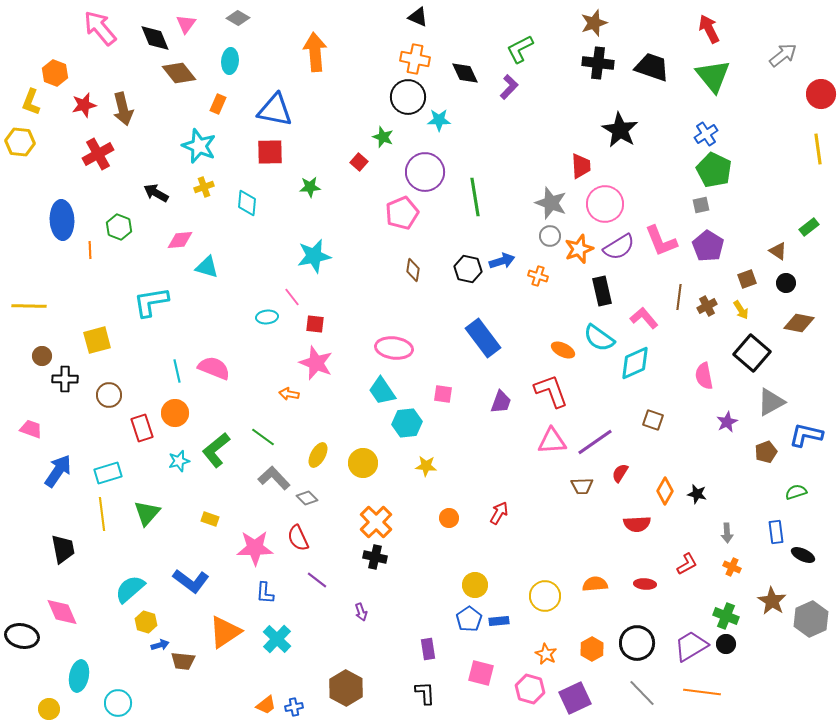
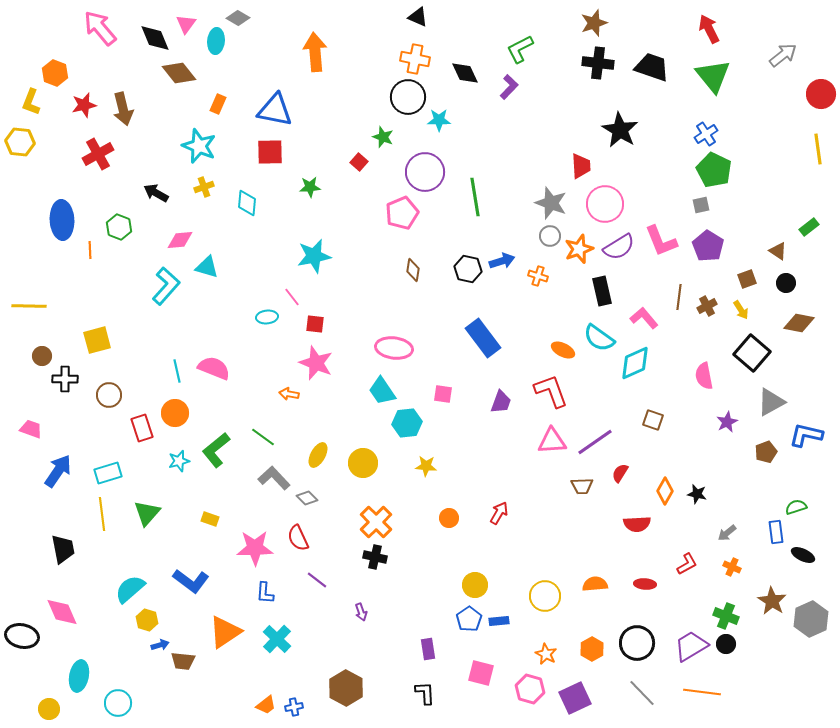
cyan ellipse at (230, 61): moved 14 px left, 20 px up
cyan L-shape at (151, 302): moved 15 px right, 16 px up; rotated 141 degrees clockwise
green semicircle at (796, 492): moved 15 px down
gray arrow at (727, 533): rotated 54 degrees clockwise
yellow hexagon at (146, 622): moved 1 px right, 2 px up
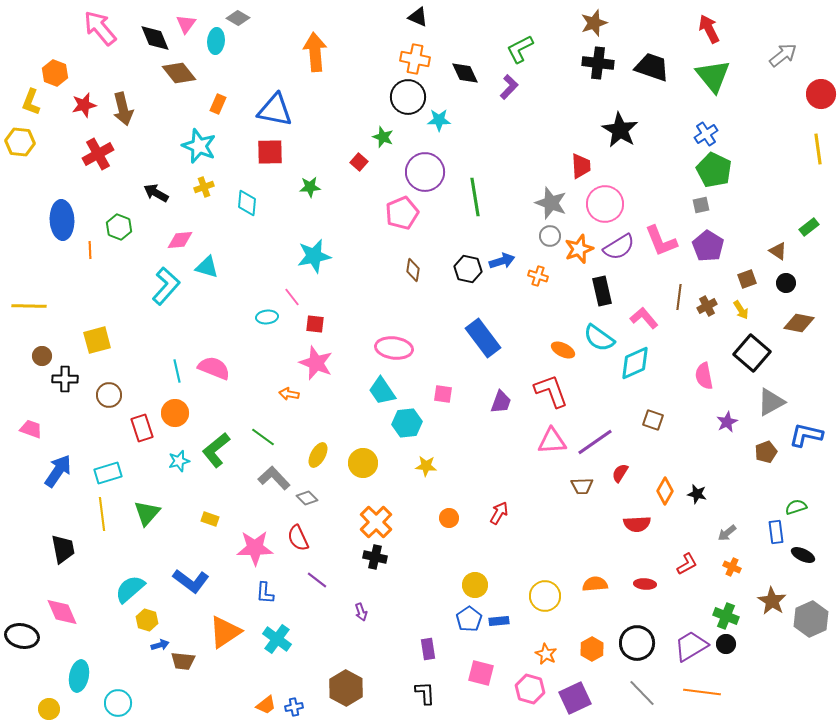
cyan cross at (277, 639): rotated 8 degrees counterclockwise
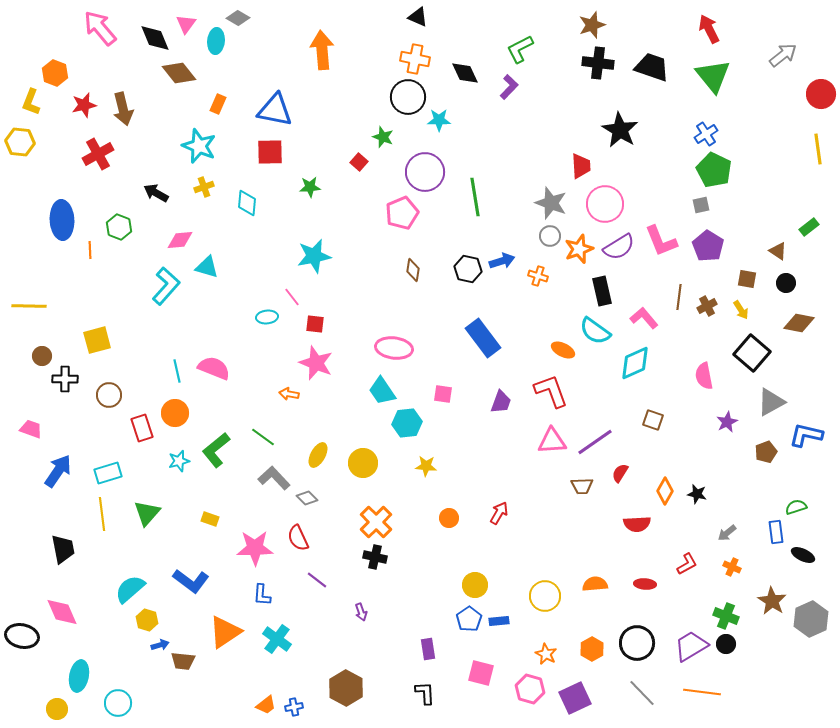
brown star at (594, 23): moved 2 px left, 2 px down
orange arrow at (315, 52): moved 7 px right, 2 px up
brown square at (747, 279): rotated 30 degrees clockwise
cyan semicircle at (599, 338): moved 4 px left, 7 px up
blue L-shape at (265, 593): moved 3 px left, 2 px down
yellow circle at (49, 709): moved 8 px right
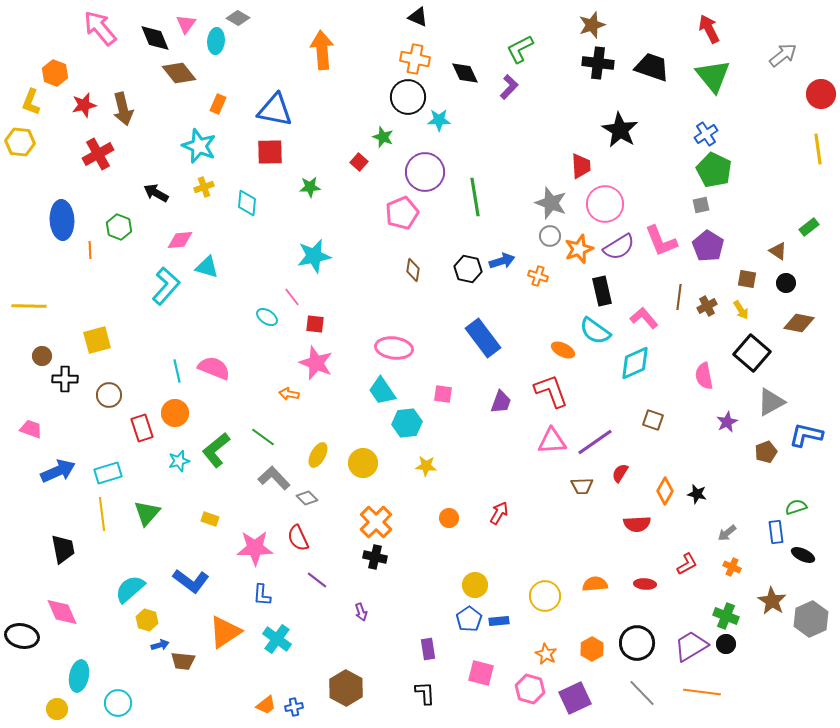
cyan ellipse at (267, 317): rotated 40 degrees clockwise
blue arrow at (58, 471): rotated 32 degrees clockwise
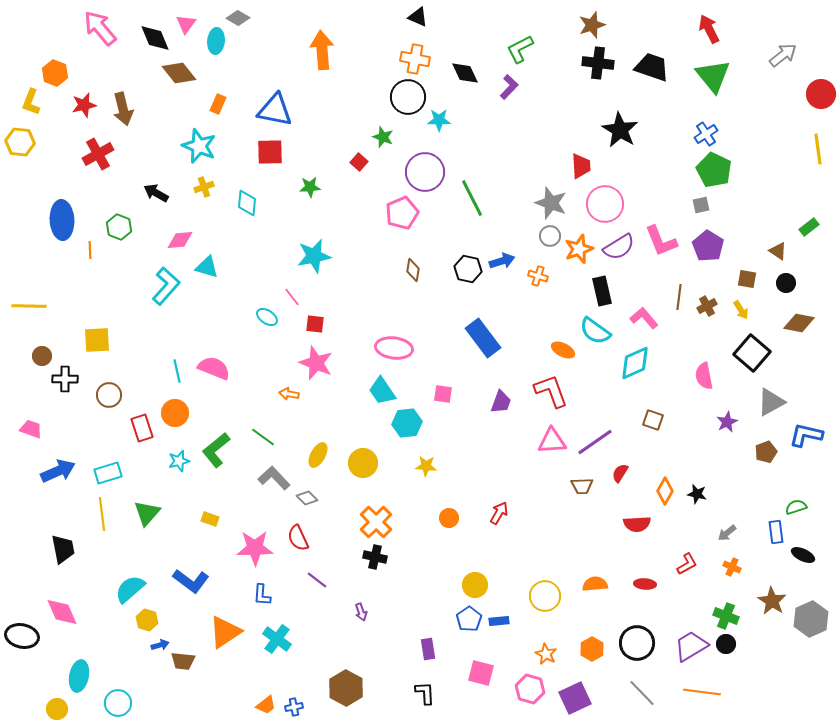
green line at (475, 197): moved 3 px left, 1 px down; rotated 18 degrees counterclockwise
yellow square at (97, 340): rotated 12 degrees clockwise
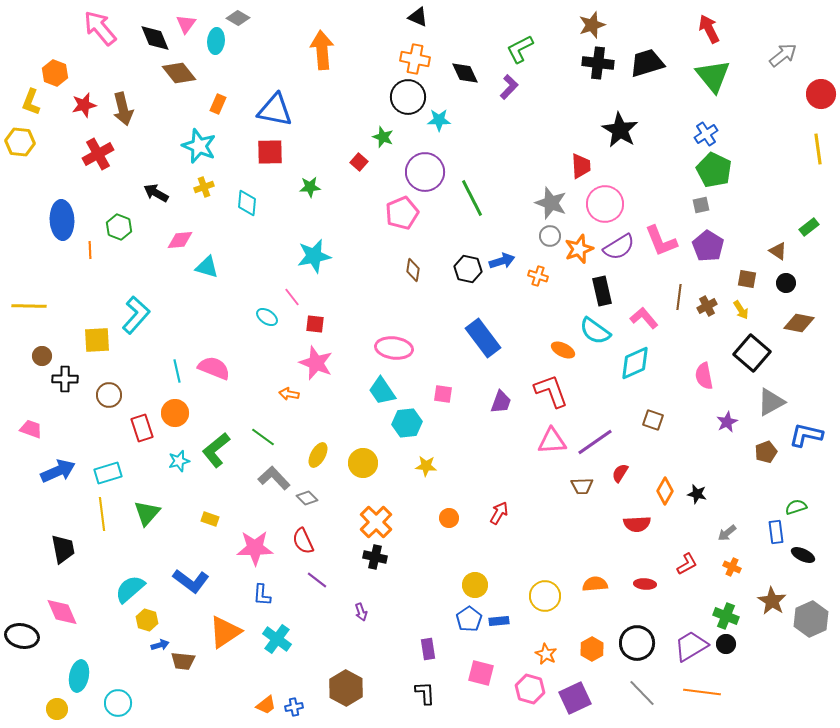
black trapezoid at (652, 67): moved 5 px left, 4 px up; rotated 36 degrees counterclockwise
cyan L-shape at (166, 286): moved 30 px left, 29 px down
red semicircle at (298, 538): moved 5 px right, 3 px down
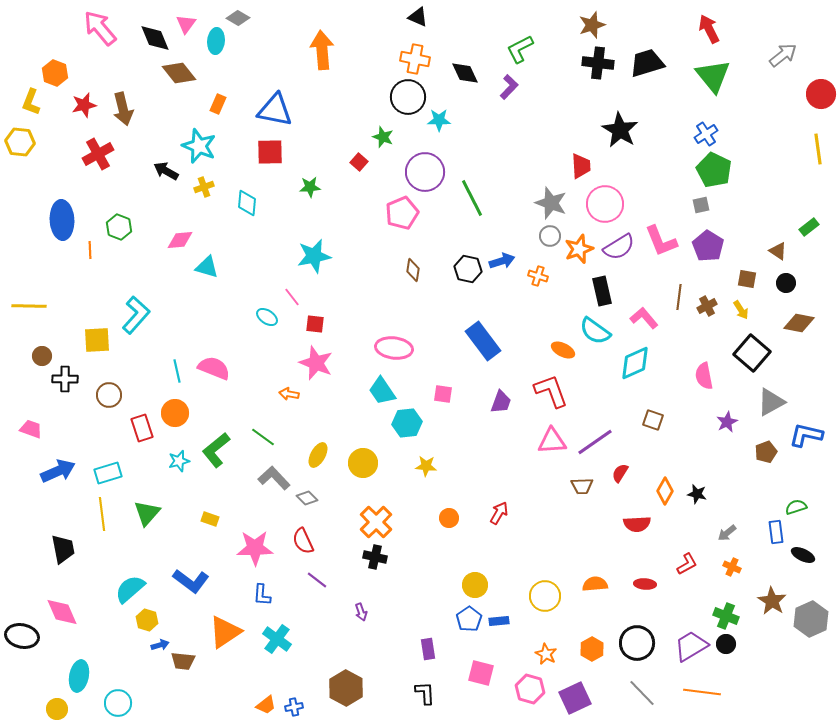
black arrow at (156, 193): moved 10 px right, 22 px up
blue rectangle at (483, 338): moved 3 px down
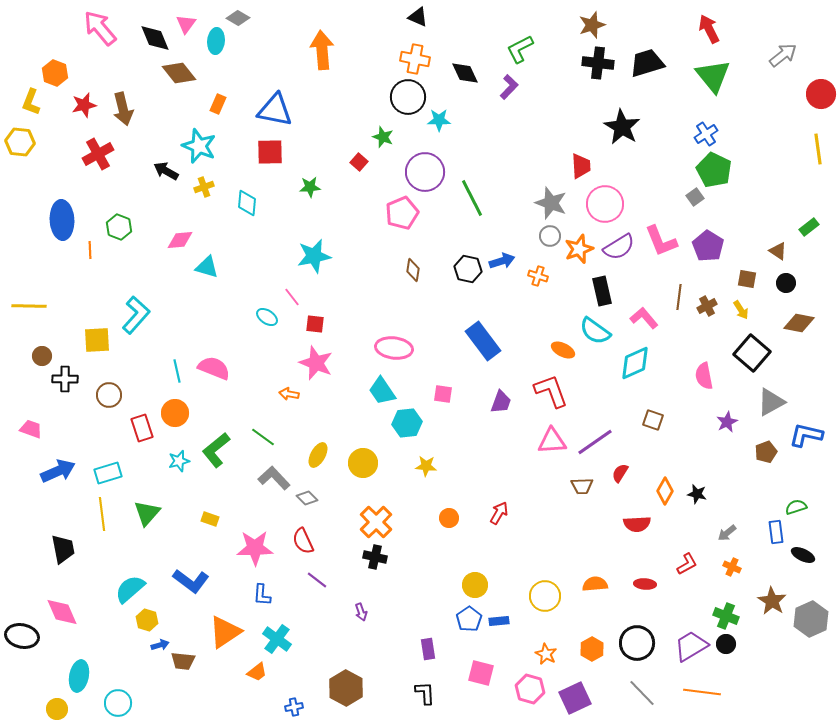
black star at (620, 130): moved 2 px right, 3 px up
gray square at (701, 205): moved 6 px left, 8 px up; rotated 24 degrees counterclockwise
orange trapezoid at (266, 705): moved 9 px left, 33 px up
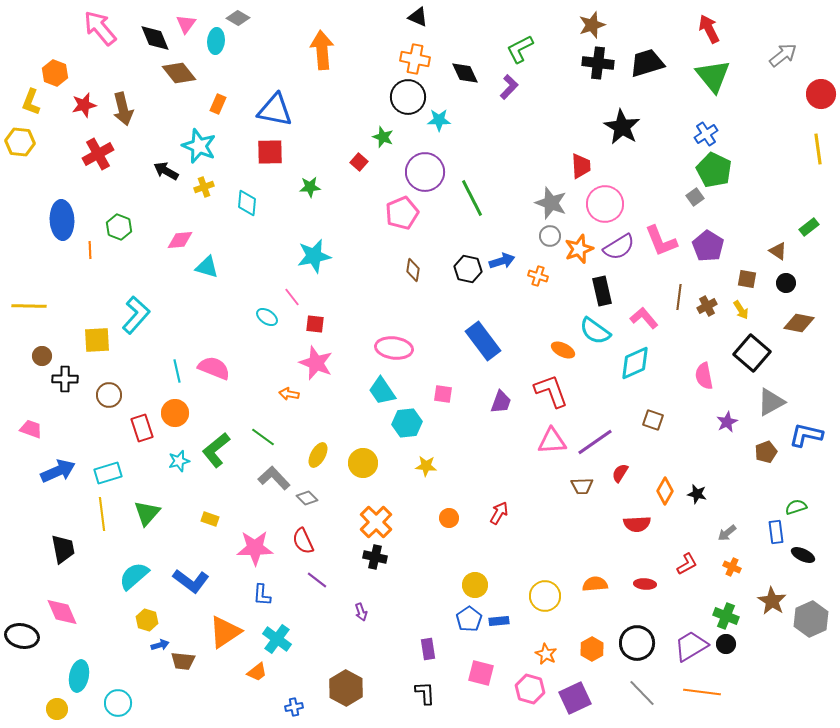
cyan semicircle at (130, 589): moved 4 px right, 13 px up
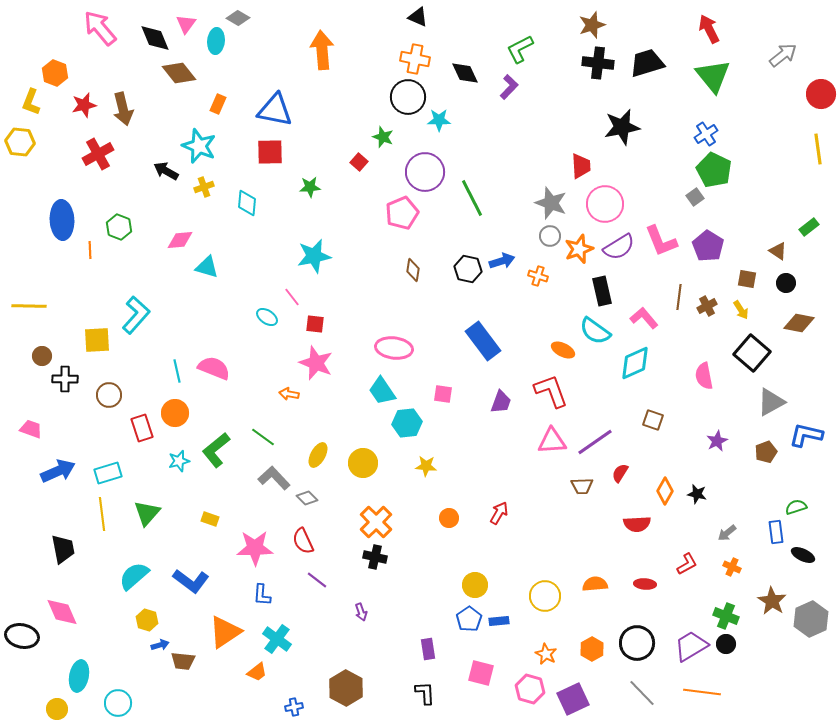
black star at (622, 127): rotated 30 degrees clockwise
purple star at (727, 422): moved 10 px left, 19 px down
purple square at (575, 698): moved 2 px left, 1 px down
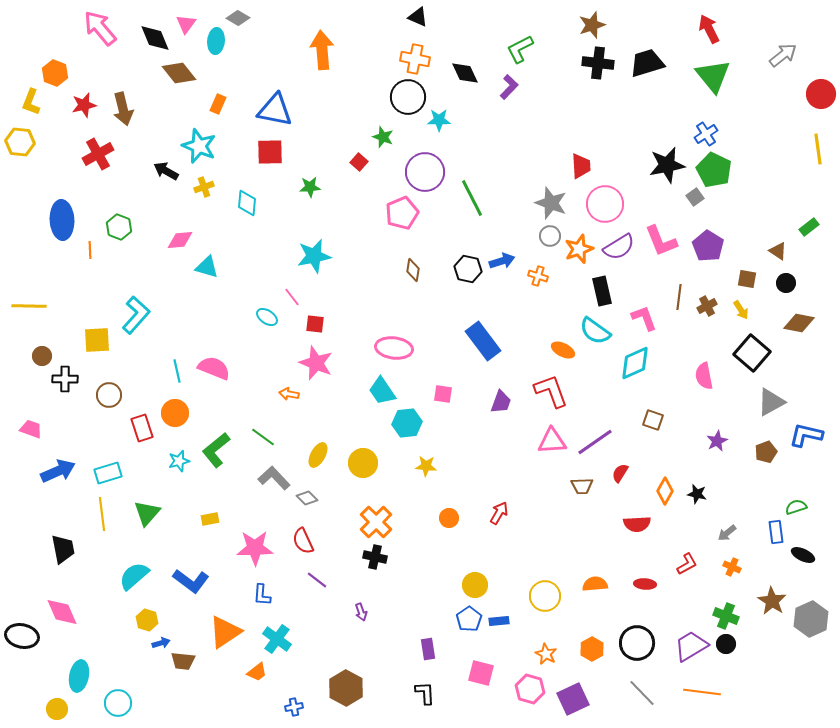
black star at (622, 127): moved 45 px right, 38 px down
pink L-shape at (644, 318): rotated 20 degrees clockwise
yellow rectangle at (210, 519): rotated 30 degrees counterclockwise
blue arrow at (160, 645): moved 1 px right, 2 px up
